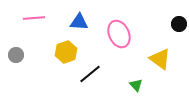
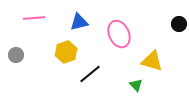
blue triangle: rotated 18 degrees counterclockwise
yellow triangle: moved 8 px left, 2 px down; rotated 20 degrees counterclockwise
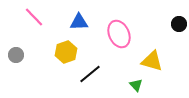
pink line: moved 1 px up; rotated 50 degrees clockwise
blue triangle: rotated 12 degrees clockwise
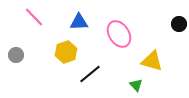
pink ellipse: rotated 8 degrees counterclockwise
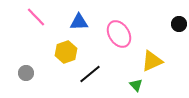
pink line: moved 2 px right
gray circle: moved 10 px right, 18 px down
yellow triangle: rotated 40 degrees counterclockwise
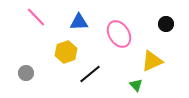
black circle: moved 13 px left
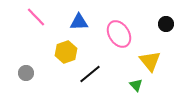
yellow triangle: moved 2 px left; rotated 45 degrees counterclockwise
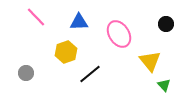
green triangle: moved 28 px right
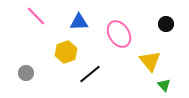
pink line: moved 1 px up
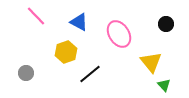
blue triangle: rotated 30 degrees clockwise
yellow triangle: moved 1 px right, 1 px down
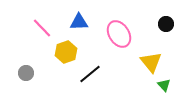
pink line: moved 6 px right, 12 px down
blue triangle: rotated 30 degrees counterclockwise
